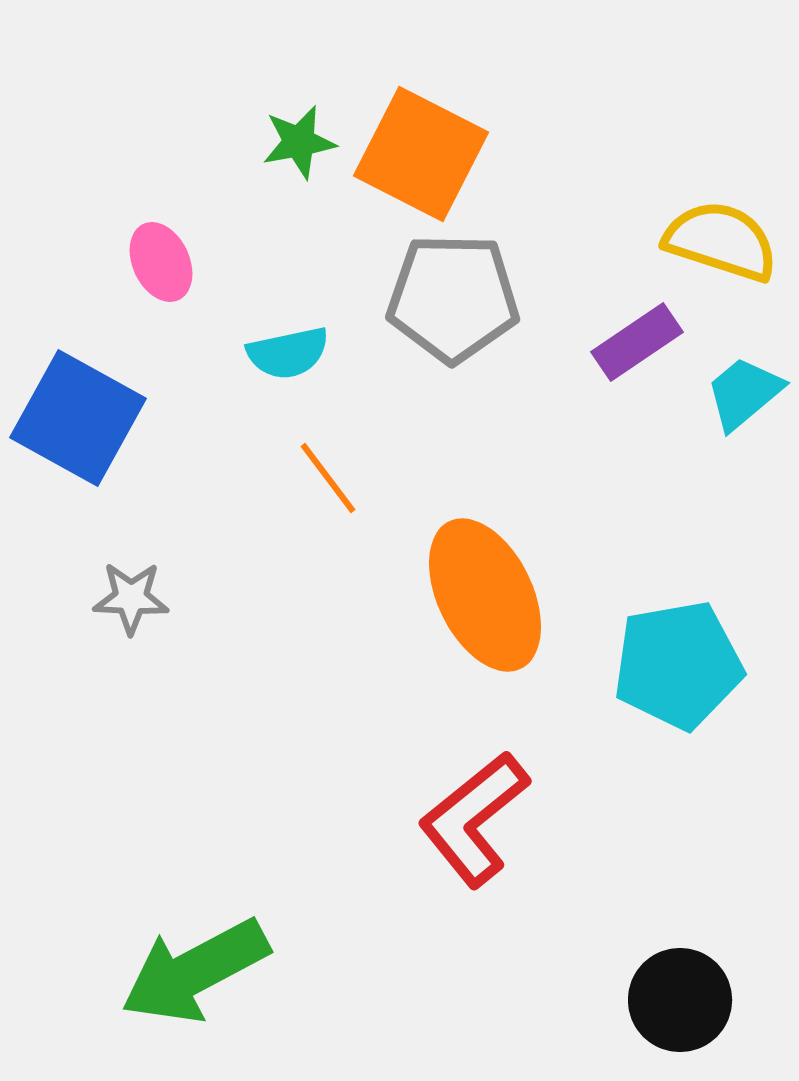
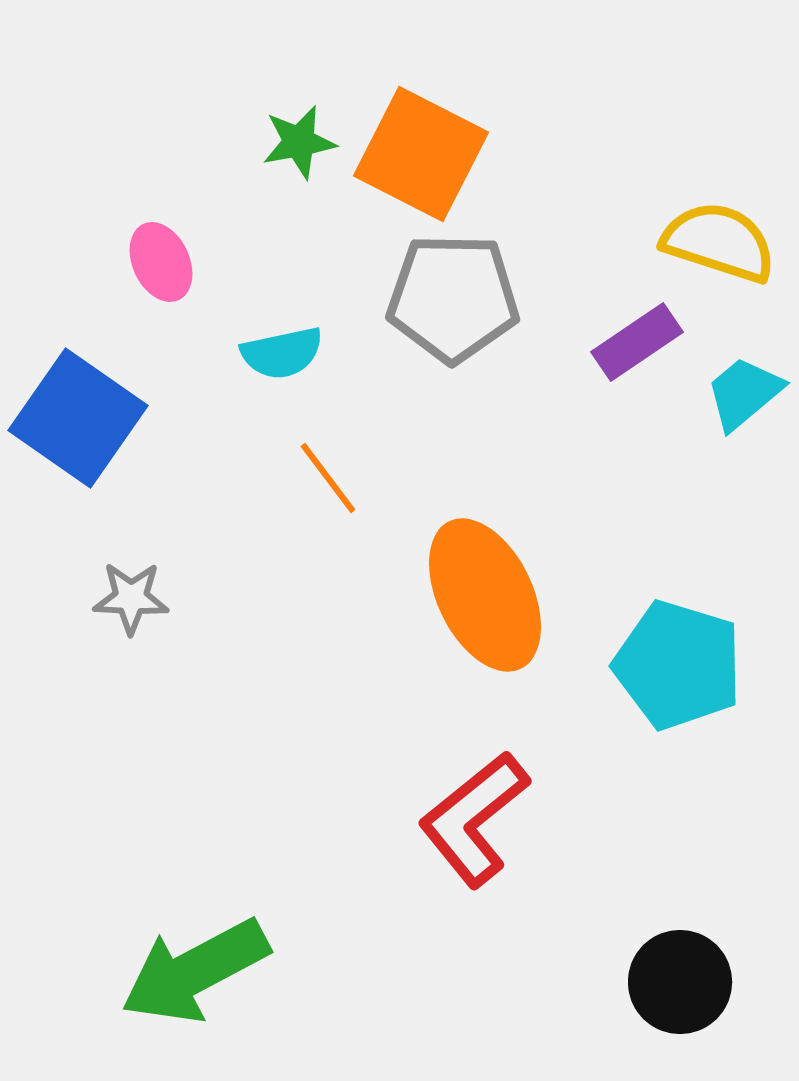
yellow semicircle: moved 2 px left, 1 px down
cyan semicircle: moved 6 px left
blue square: rotated 6 degrees clockwise
cyan pentagon: rotated 27 degrees clockwise
black circle: moved 18 px up
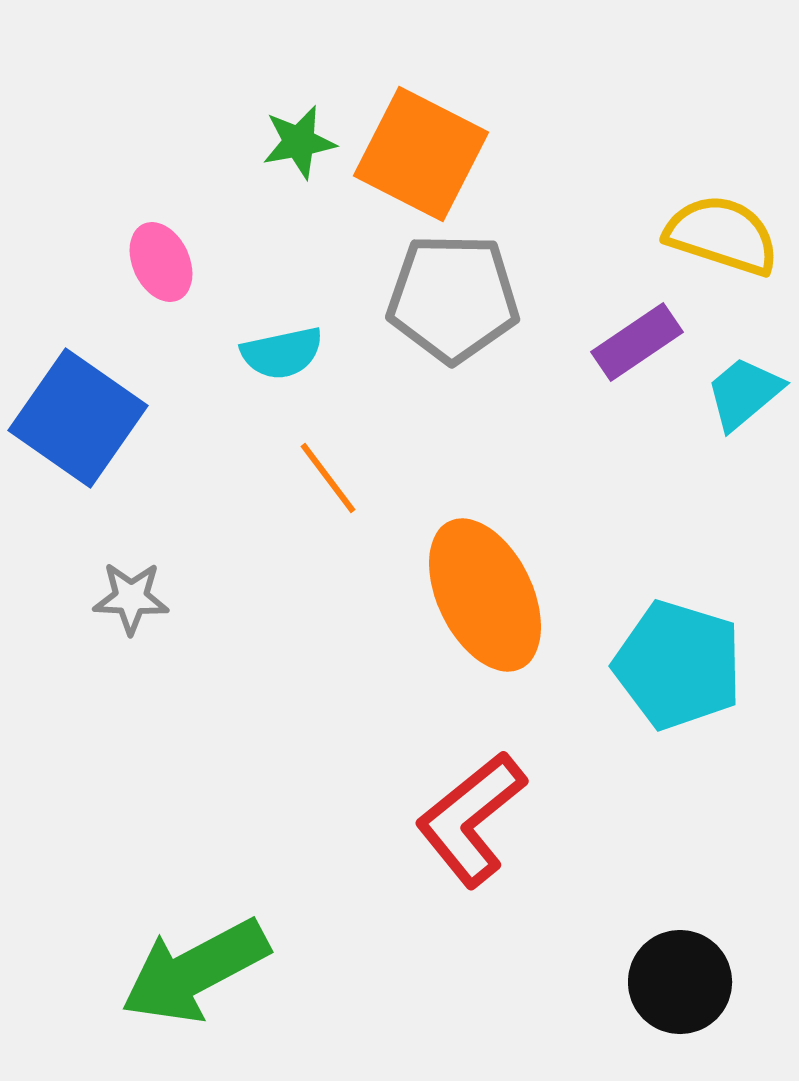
yellow semicircle: moved 3 px right, 7 px up
red L-shape: moved 3 px left
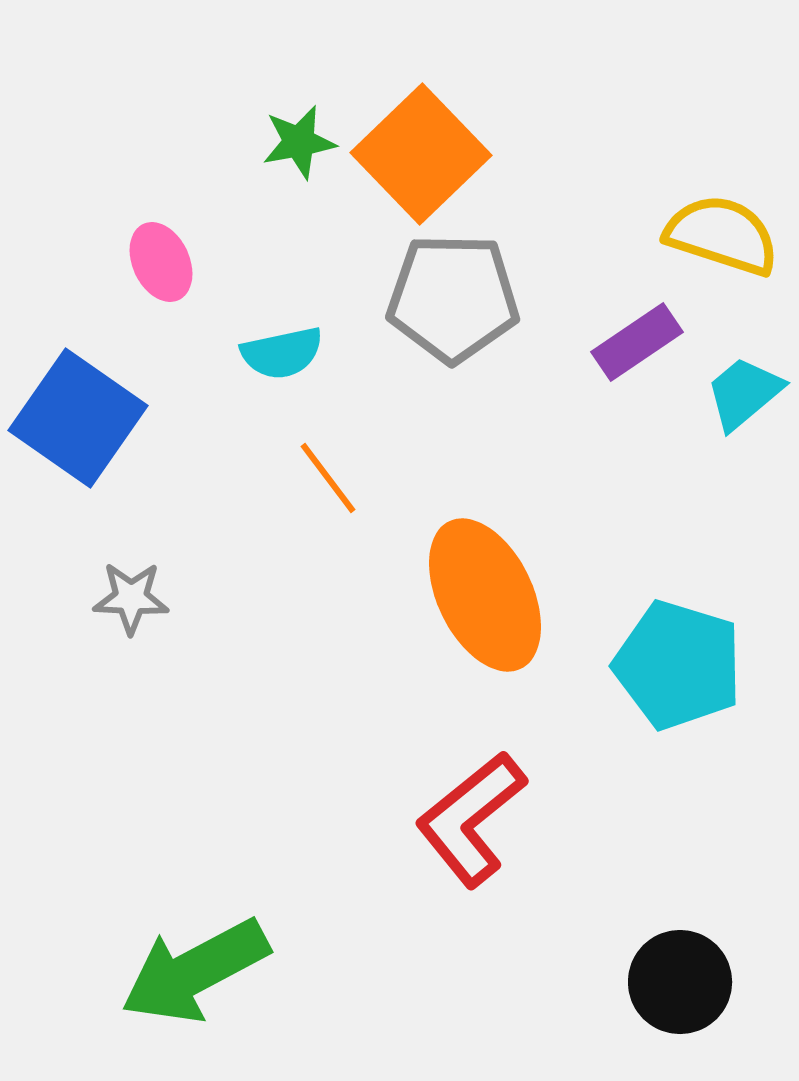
orange square: rotated 19 degrees clockwise
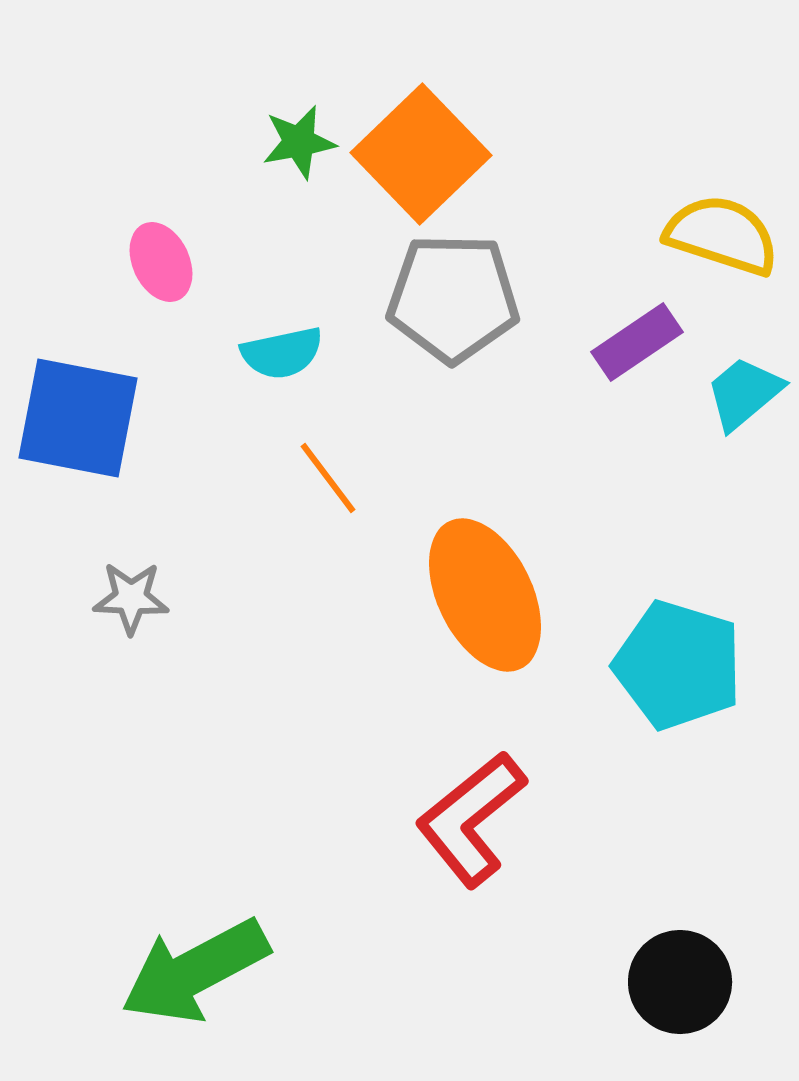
blue square: rotated 24 degrees counterclockwise
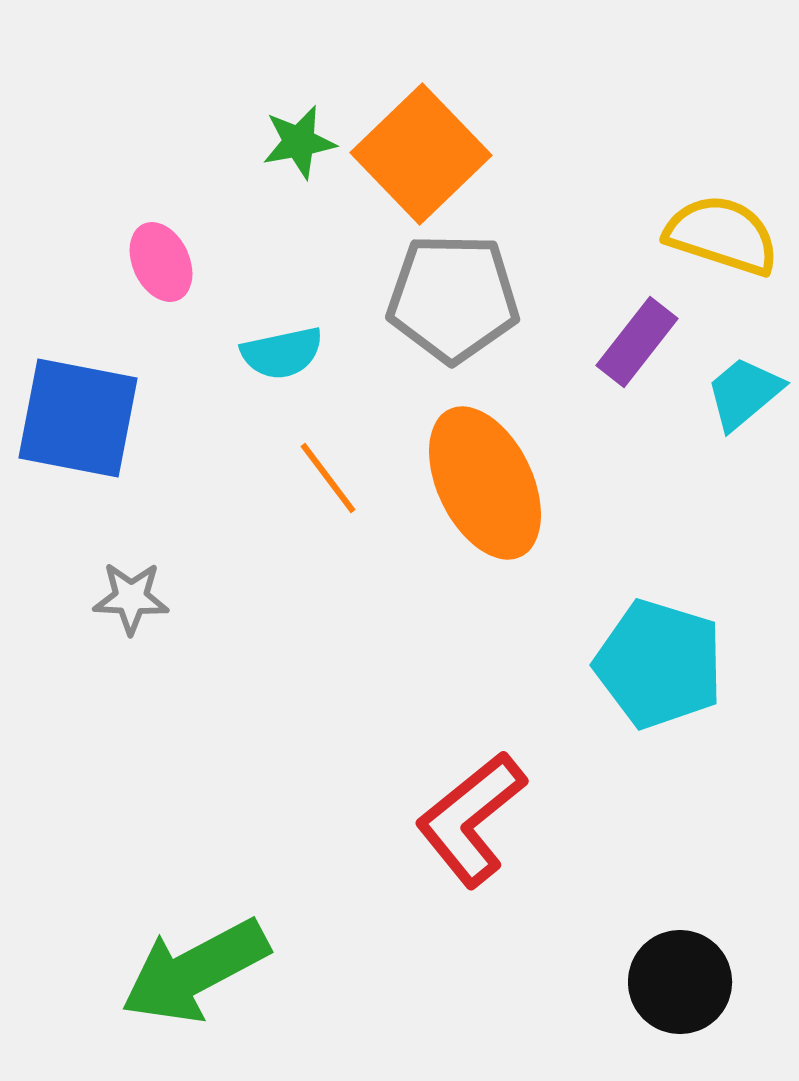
purple rectangle: rotated 18 degrees counterclockwise
orange ellipse: moved 112 px up
cyan pentagon: moved 19 px left, 1 px up
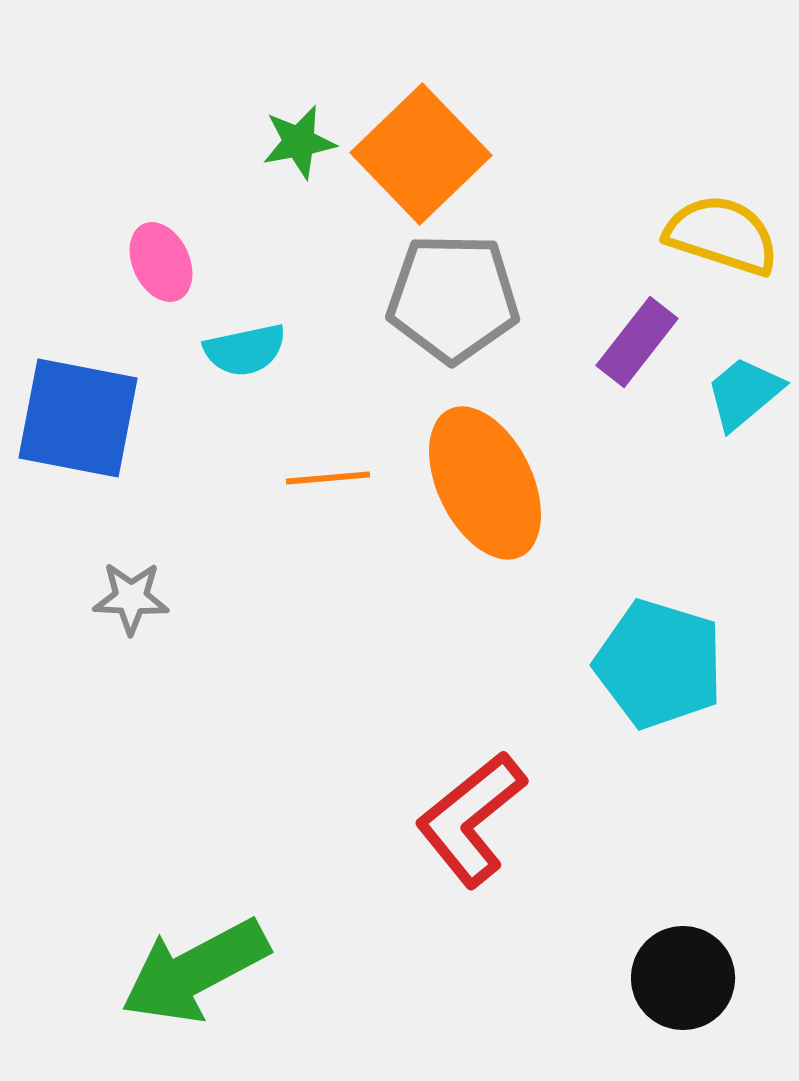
cyan semicircle: moved 37 px left, 3 px up
orange line: rotated 58 degrees counterclockwise
black circle: moved 3 px right, 4 px up
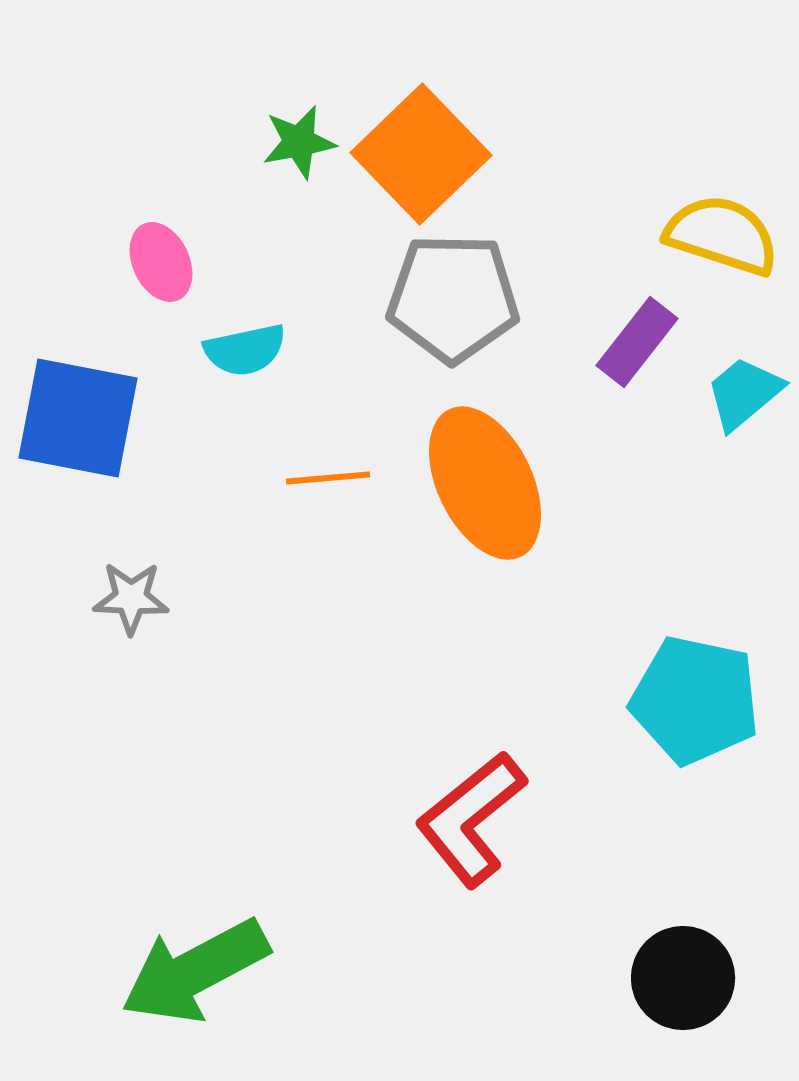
cyan pentagon: moved 36 px right, 36 px down; rotated 5 degrees counterclockwise
